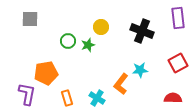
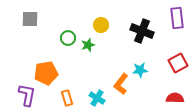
purple rectangle: moved 1 px left
yellow circle: moved 2 px up
green circle: moved 3 px up
purple L-shape: moved 1 px down
red semicircle: moved 2 px right
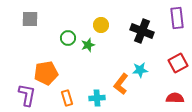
cyan cross: rotated 35 degrees counterclockwise
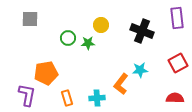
green star: moved 2 px up; rotated 16 degrees clockwise
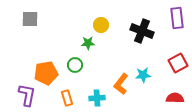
green circle: moved 7 px right, 27 px down
cyan star: moved 3 px right, 5 px down
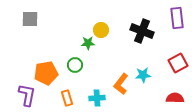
yellow circle: moved 5 px down
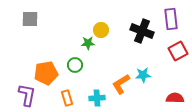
purple rectangle: moved 6 px left, 1 px down
red square: moved 12 px up
orange L-shape: rotated 20 degrees clockwise
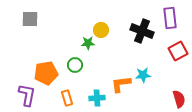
purple rectangle: moved 1 px left, 1 px up
orange L-shape: rotated 25 degrees clockwise
red semicircle: moved 4 px right, 1 px down; rotated 72 degrees clockwise
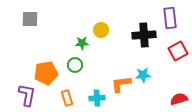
black cross: moved 2 px right, 4 px down; rotated 25 degrees counterclockwise
green star: moved 6 px left
red semicircle: rotated 90 degrees counterclockwise
